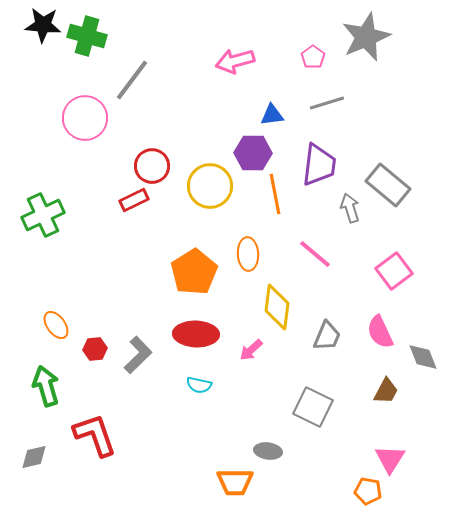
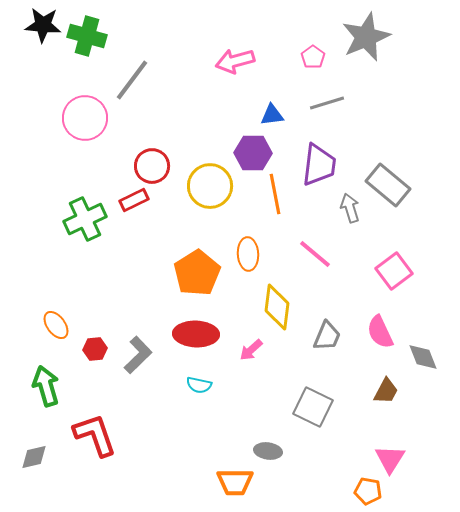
green cross at (43, 215): moved 42 px right, 4 px down
orange pentagon at (194, 272): moved 3 px right, 1 px down
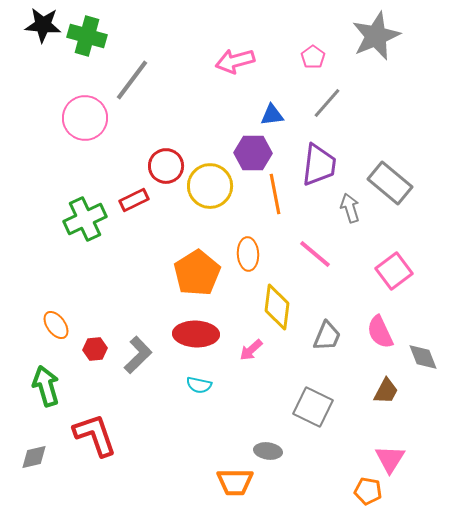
gray star at (366, 37): moved 10 px right, 1 px up
gray line at (327, 103): rotated 32 degrees counterclockwise
red circle at (152, 166): moved 14 px right
gray rectangle at (388, 185): moved 2 px right, 2 px up
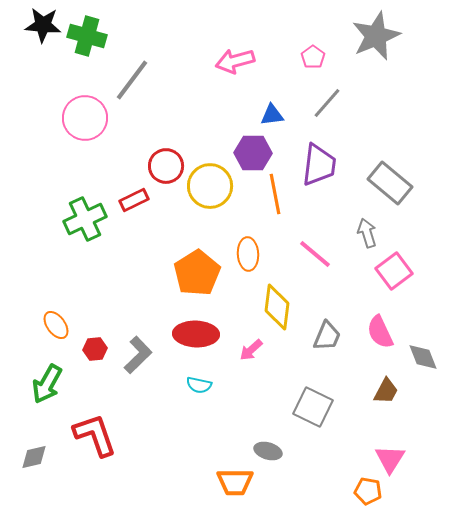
gray arrow at (350, 208): moved 17 px right, 25 px down
green arrow at (46, 386): moved 1 px right, 2 px up; rotated 135 degrees counterclockwise
gray ellipse at (268, 451): rotated 8 degrees clockwise
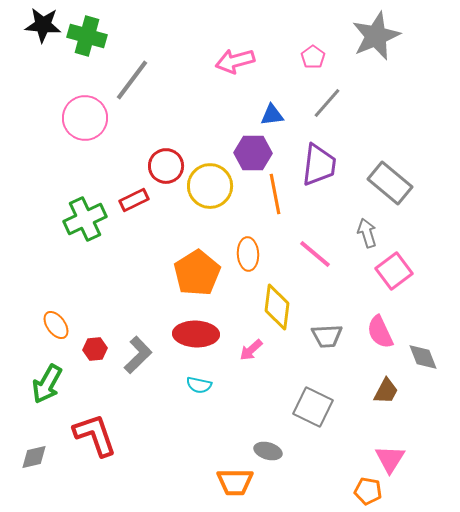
gray trapezoid at (327, 336): rotated 64 degrees clockwise
